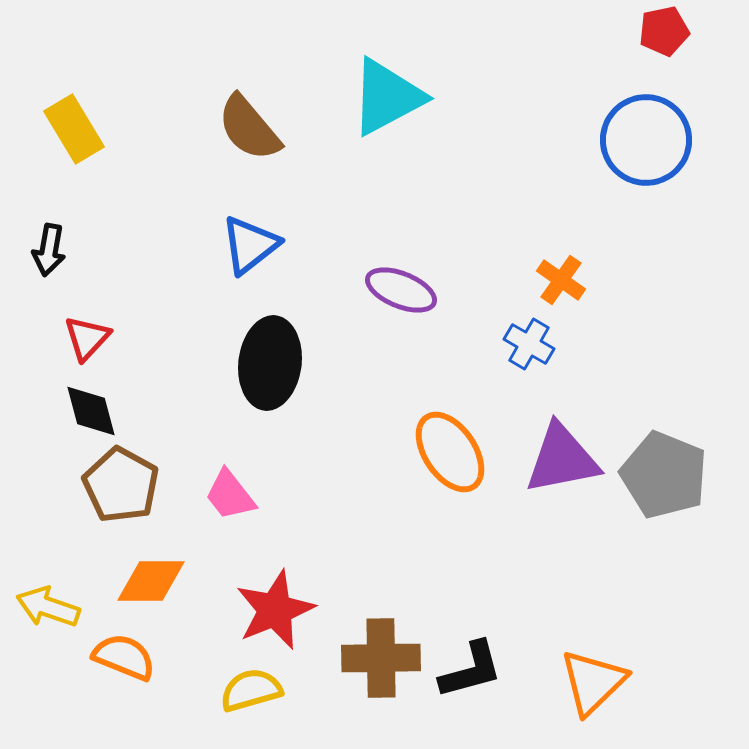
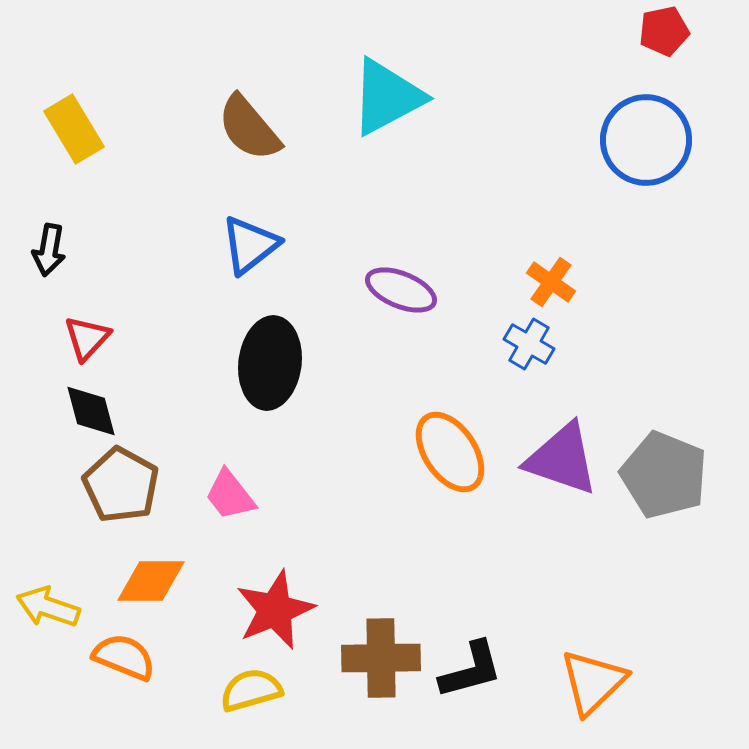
orange cross: moved 10 px left, 2 px down
purple triangle: rotated 30 degrees clockwise
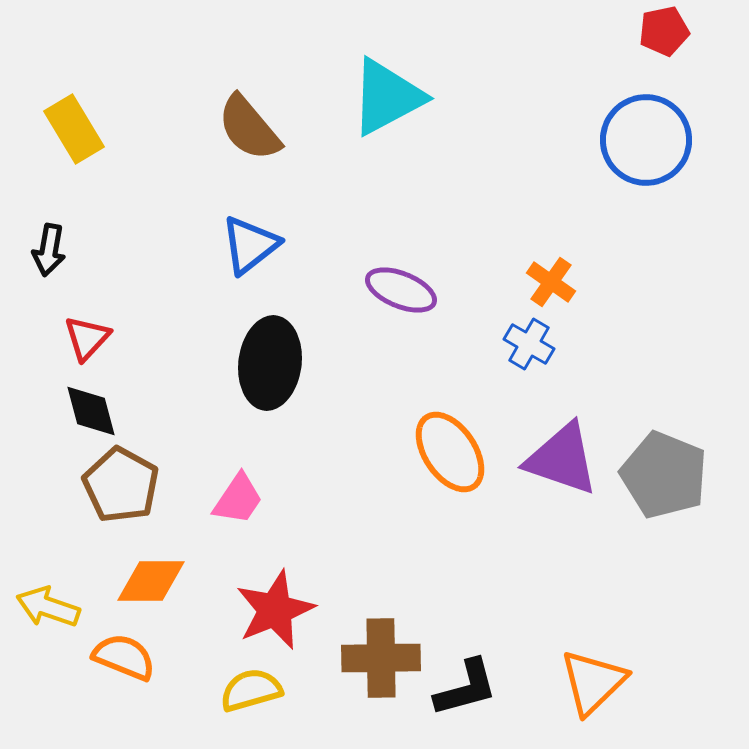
pink trapezoid: moved 8 px right, 4 px down; rotated 108 degrees counterclockwise
black L-shape: moved 5 px left, 18 px down
